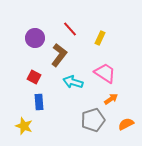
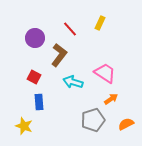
yellow rectangle: moved 15 px up
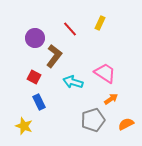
brown L-shape: moved 5 px left, 1 px down
blue rectangle: rotated 21 degrees counterclockwise
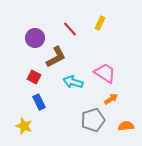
brown L-shape: moved 2 px right, 1 px down; rotated 25 degrees clockwise
orange semicircle: moved 2 px down; rotated 21 degrees clockwise
